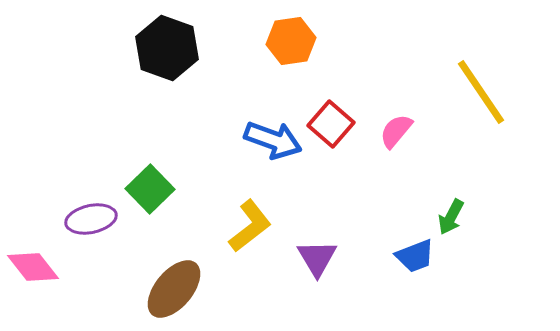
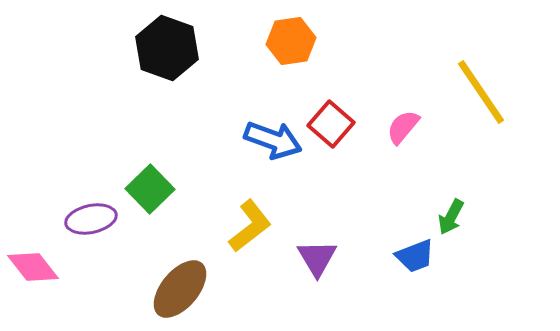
pink semicircle: moved 7 px right, 4 px up
brown ellipse: moved 6 px right
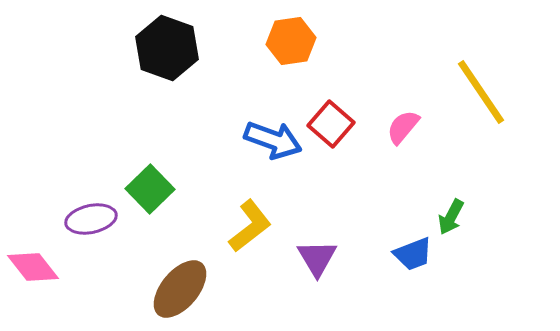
blue trapezoid: moved 2 px left, 2 px up
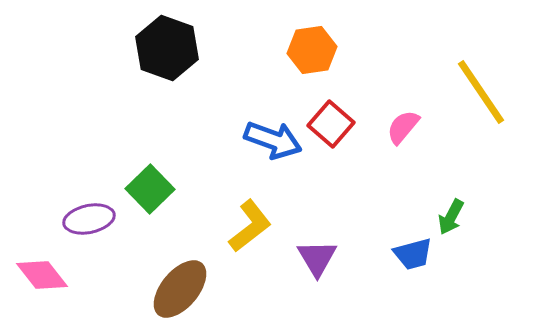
orange hexagon: moved 21 px right, 9 px down
purple ellipse: moved 2 px left
blue trapezoid: rotated 6 degrees clockwise
pink diamond: moved 9 px right, 8 px down
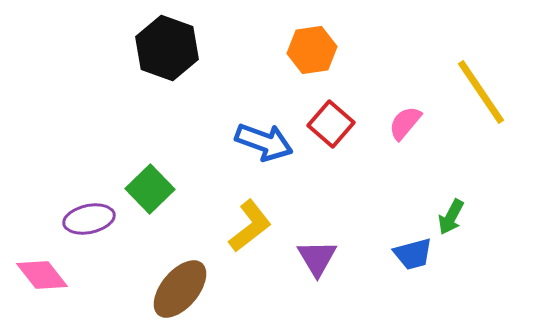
pink semicircle: moved 2 px right, 4 px up
blue arrow: moved 9 px left, 2 px down
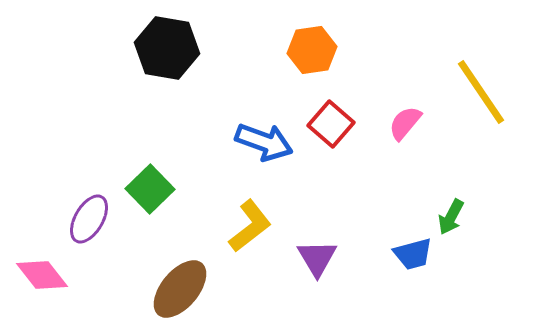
black hexagon: rotated 10 degrees counterclockwise
purple ellipse: rotated 48 degrees counterclockwise
